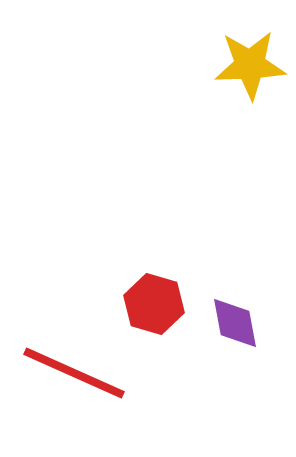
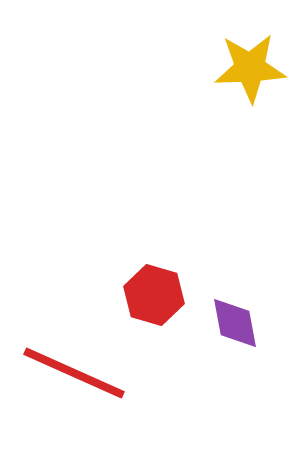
yellow star: moved 3 px down
red hexagon: moved 9 px up
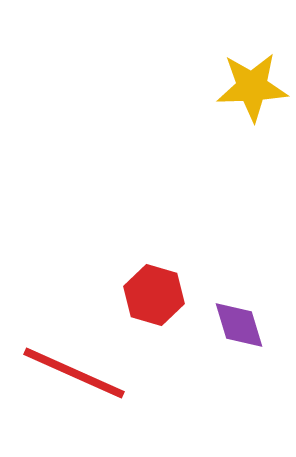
yellow star: moved 2 px right, 19 px down
purple diamond: moved 4 px right, 2 px down; rotated 6 degrees counterclockwise
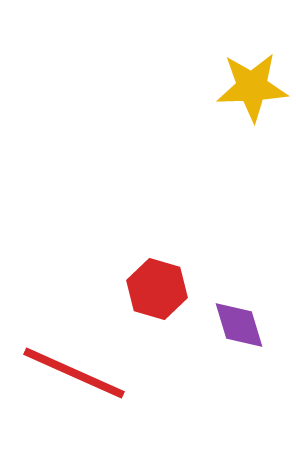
red hexagon: moved 3 px right, 6 px up
